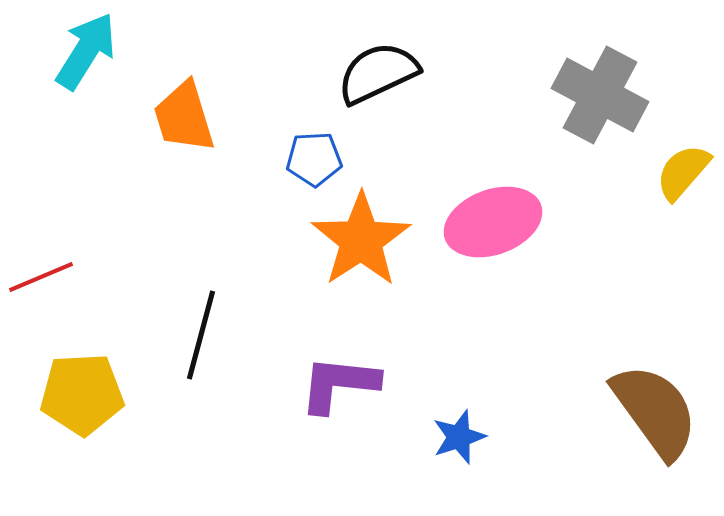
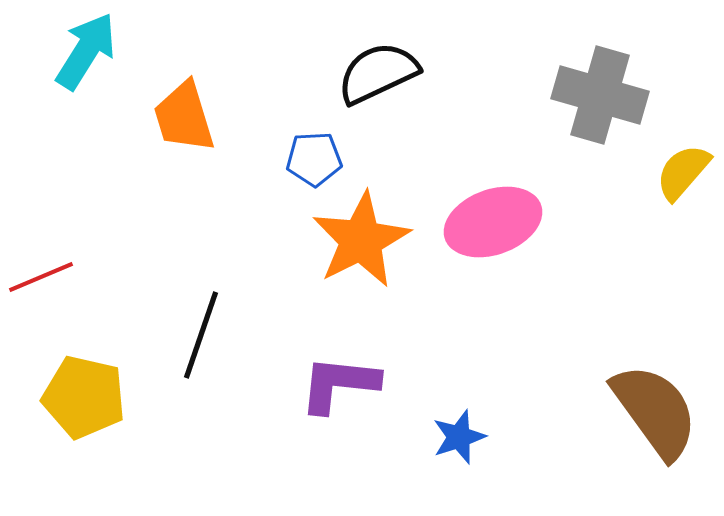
gray cross: rotated 12 degrees counterclockwise
orange star: rotated 6 degrees clockwise
black line: rotated 4 degrees clockwise
yellow pentagon: moved 2 px right, 3 px down; rotated 16 degrees clockwise
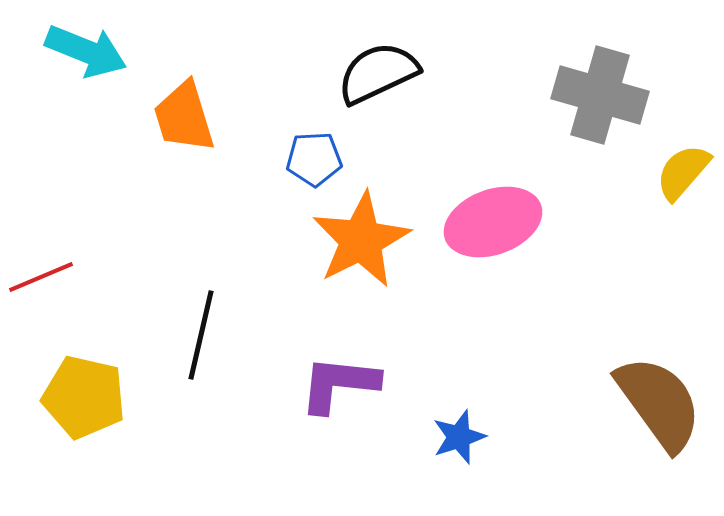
cyan arrow: rotated 80 degrees clockwise
black line: rotated 6 degrees counterclockwise
brown semicircle: moved 4 px right, 8 px up
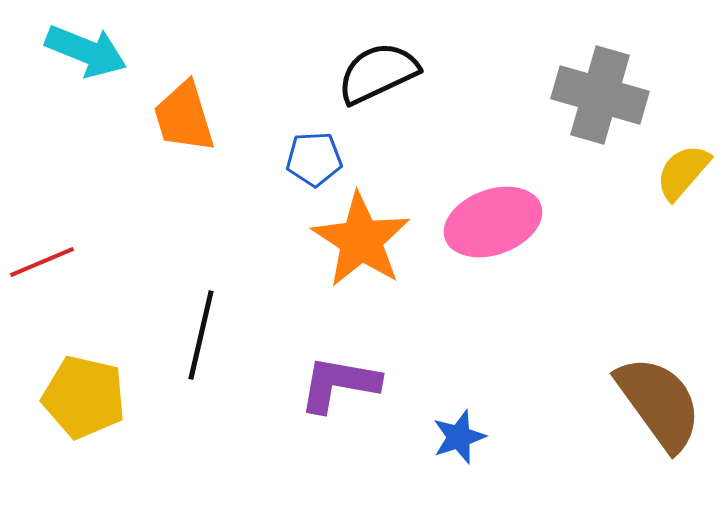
orange star: rotated 12 degrees counterclockwise
red line: moved 1 px right, 15 px up
purple L-shape: rotated 4 degrees clockwise
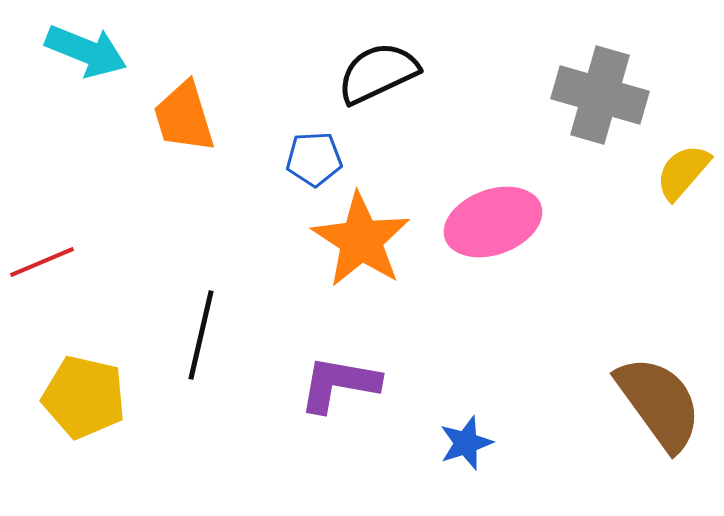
blue star: moved 7 px right, 6 px down
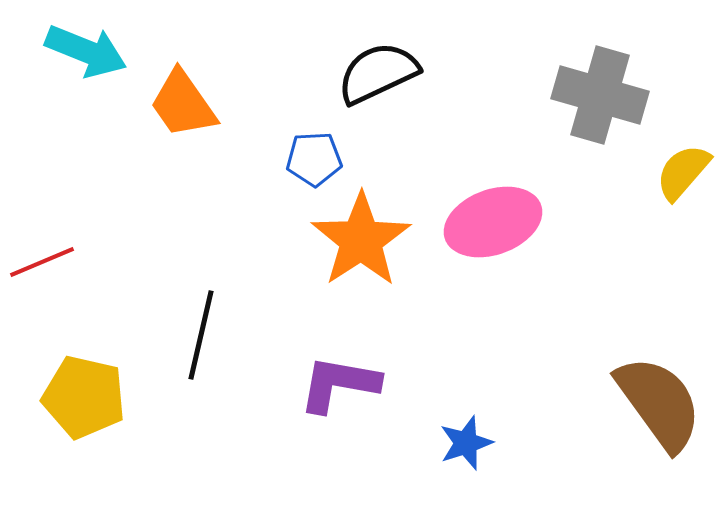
orange trapezoid: moved 1 px left, 13 px up; rotated 18 degrees counterclockwise
orange star: rotated 6 degrees clockwise
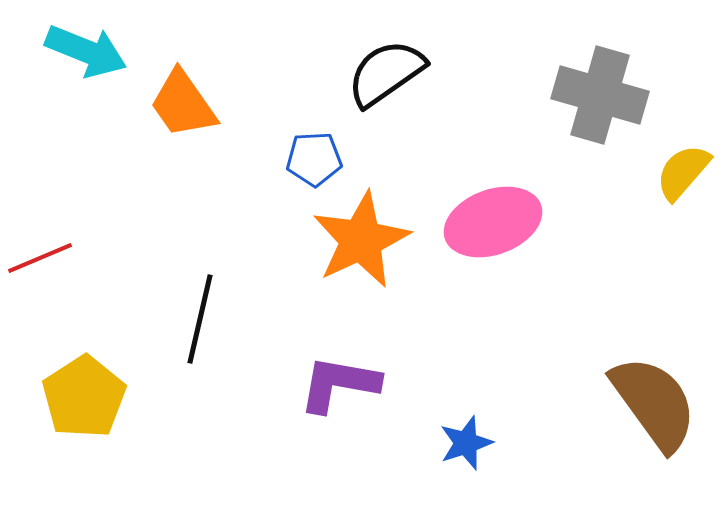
black semicircle: moved 8 px right; rotated 10 degrees counterclockwise
orange star: rotated 8 degrees clockwise
red line: moved 2 px left, 4 px up
black line: moved 1 px left, 16 px up
yellow pentagon: rotated 26 degrees clockwise
brown semicircle: moved 5 px left
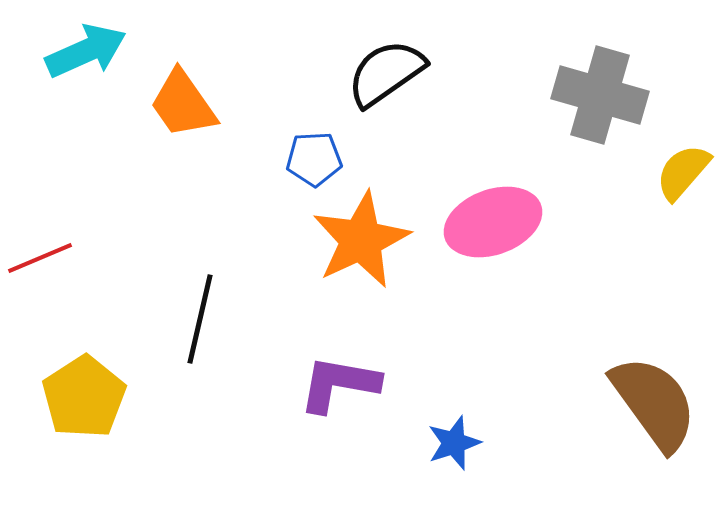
cyan arrow: rotated 46 degrees counterclockwise
blue star: moved 12 px left
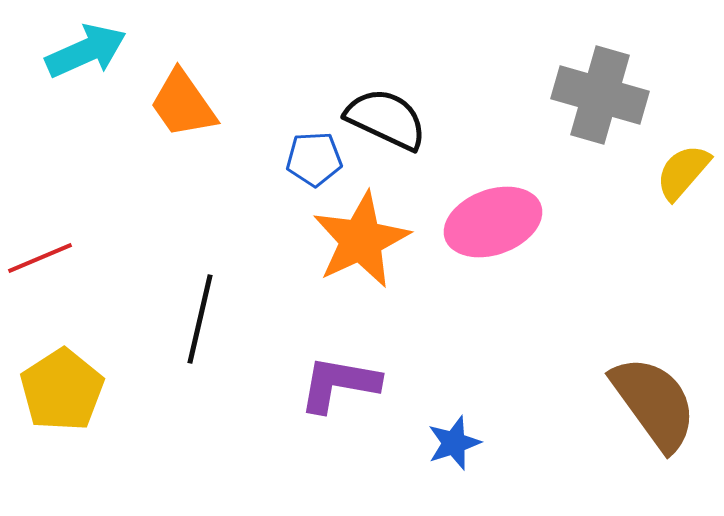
black semicircle: moved 46 px down; rotated 60 degrees clockwise
yellow pentagon: moved 22 px left, 7 px up
